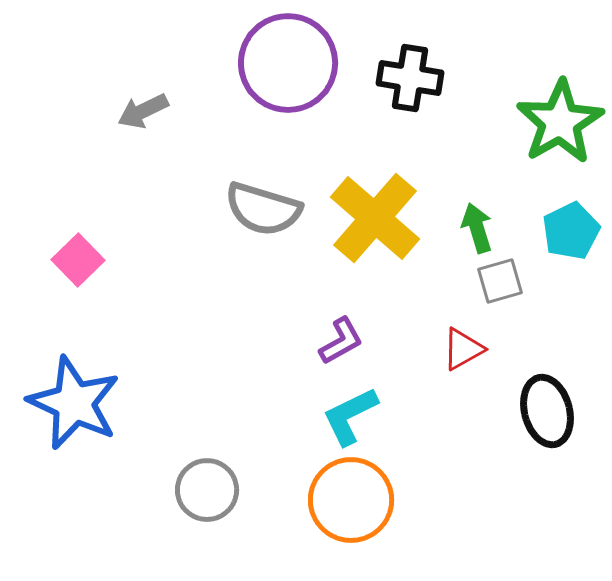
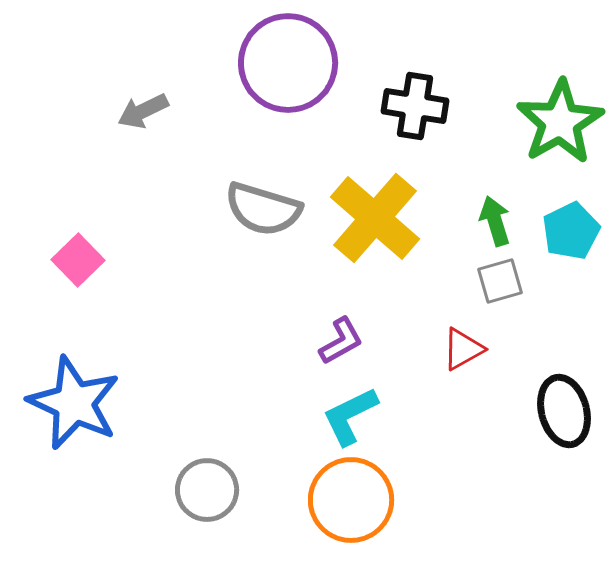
black cross: moved 5 px right, 28 px down
green arrow: moved 18 px right, 7 px up
black ellipse: moved 17 px right
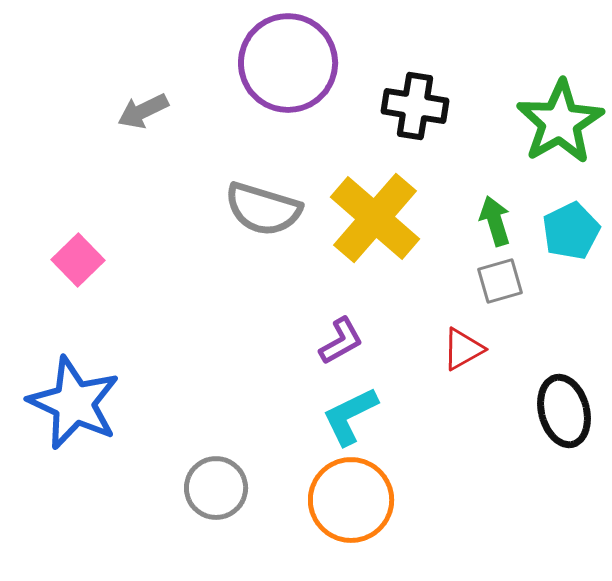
gray circle: moved 9 px right, 2 px up
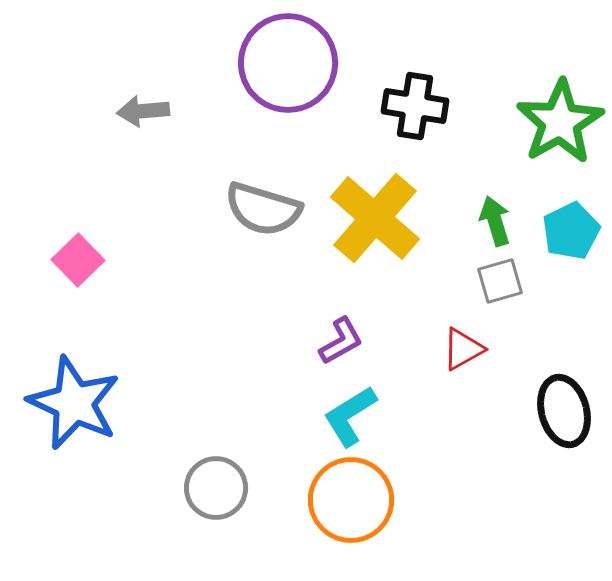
gray arrow: rotated 21 degrees clockwise
cyan L-shape: rotated 6 degrees counterclockwise
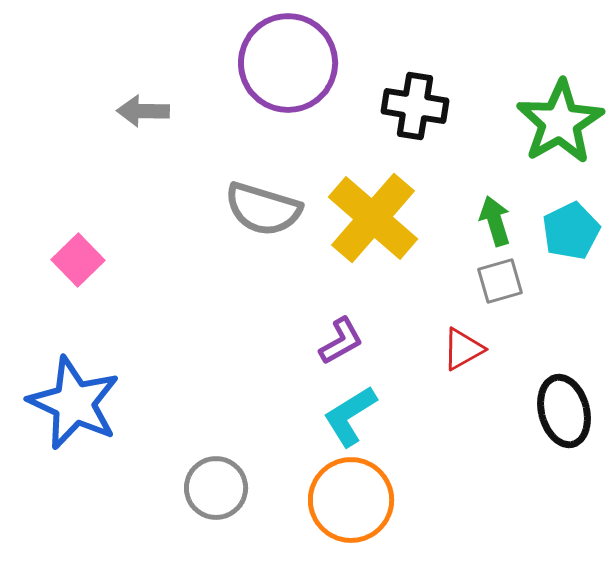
gray arrow: rotated 6 degrees clockwise
yellow cross: moved 2 px left
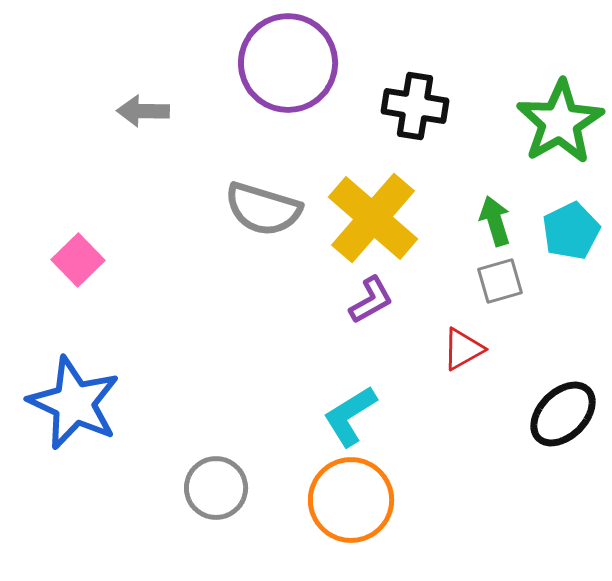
purple L-shape: moved 30 px right, 41 px up
black ellipse: moved 1 px left, 3 px down; rotated 60 degrees clockwise
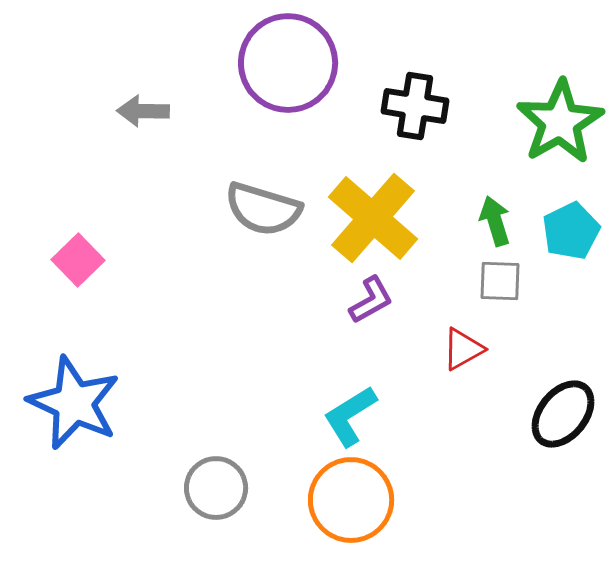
gray square: rotated 18 degrees clockwise
black ellipse: rotated 6 degrees counterclockwise
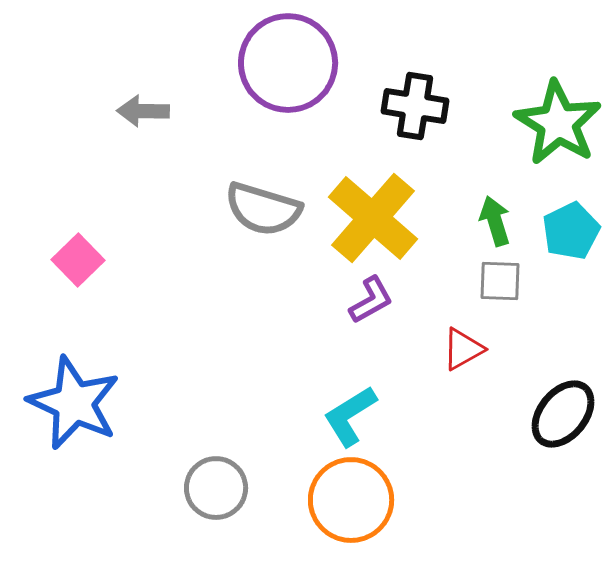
green star: moved 2 px left, 1 px down; rotated 10 degrees counterclockwise
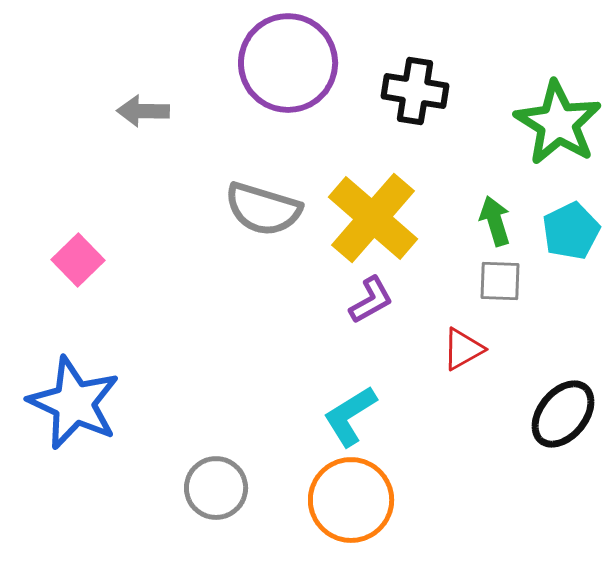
black cross: moved 15 px up
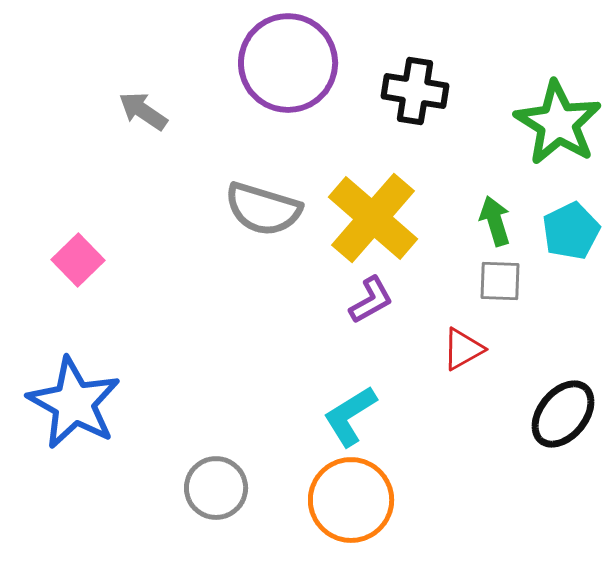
gray arrow: rotated 33 degrees clockwise
blue star: rotated 4 degrees clockwise
